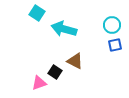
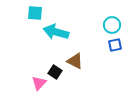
cyan square: moved 2 px left; rotated 28 degrees counterclockwise
cyan arrow: moved 8 px left, 3 px down
pink triangle: rotated 28 degrees counterclockwise
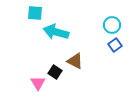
blue square: rotated 24 degrees counterclockwise
pink triangle: moved 1 px left; rotated 14 degrees counterclockwise
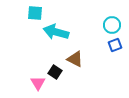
blue square: rotated 16 degrees clockwise
brown triangle: moved 2 px up
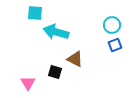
black square: rotated 16 degrees counterclockwise
pink triangle: moved 10 px left
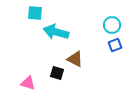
black square: moved 2 px right, 1 px down
pink triangle: rotated 42 degrees counterclockwise
